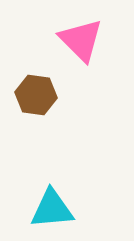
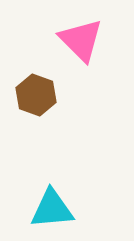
brown hexagon: rotated 12 degrees clockwise
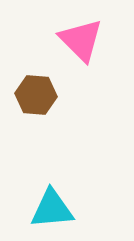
brown hexagon: rotated 15 degrees counterclockwise
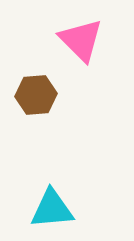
brown hexagon: rotated 9 degrees counterclockwise
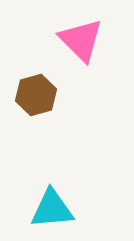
brown hexagon: rotated 12 degrees counterclockwise
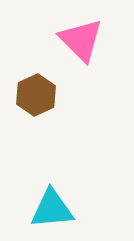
brown hexagon: rotated 9 degrees counterclockwise
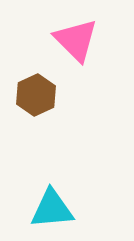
pink triangle: moved 5 px left
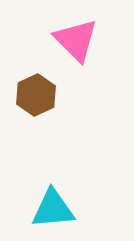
cyan triangle: moved 1 px right
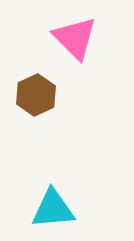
pink triangle: moved 1 px left, 2 px up
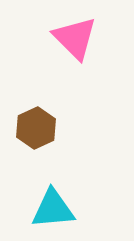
brown hexagon: moved 33 px down
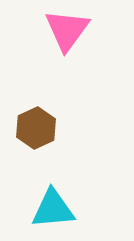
pink triangle: moved 8 px left, 8 px up; rotated 21 degrees clockwise
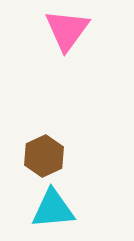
brown hexagon: moved 8 px right, 28 px down
